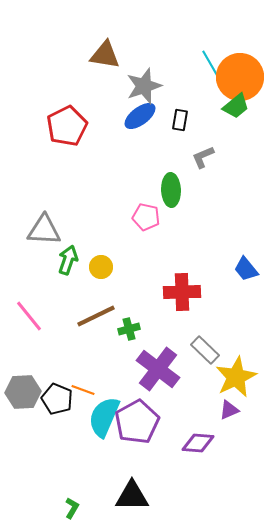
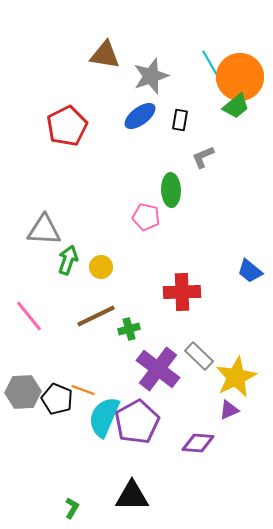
gray star: moved 7 px right, 10 px up
blue trapezoid: moved 4 px right, 2 px down; rotated 12 degrees counterclockwise
gray rectangle: moved 6 px left, 6 px down
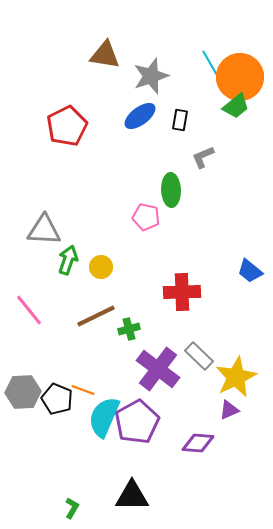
pink line: moved 6 px up
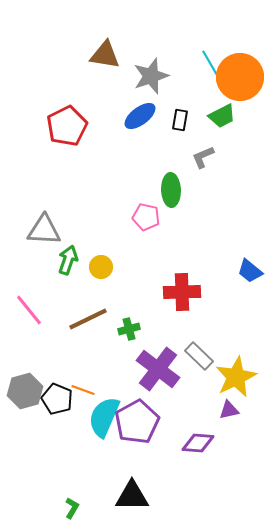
green trapezoid: moved 14 px left, 10 px down; rotated 12 degrees clockwise
brown line: moved 8 px left, 3 px down
gray hexagon: moved 2 px right, 1 px up; rotated 12 degrees counterclockwise
purple triangle: rotated 10 degrees clockwise
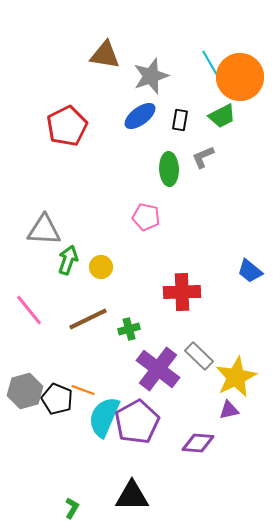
green ellipse: moved 2 px left, 21 px up
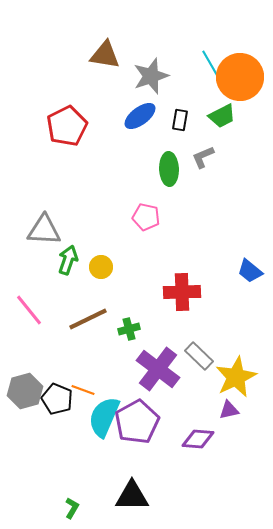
purple diamond: moved 4 px up
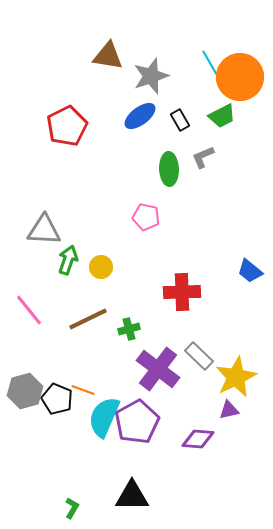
brown triangle: moved 3 px right, 1 px down
black rectangle: rotated 40 degrees counterclockwise
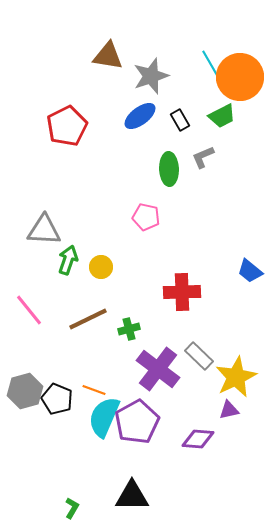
orange line: moved 11 px right
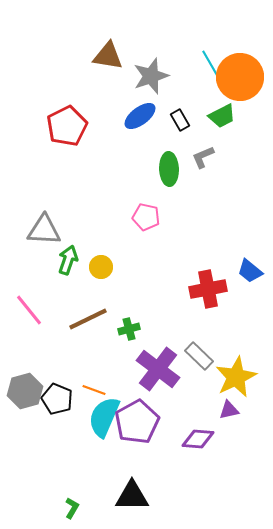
red cross: moved 26 px right, 3 px up; rotated 9 degrees counterclockwise
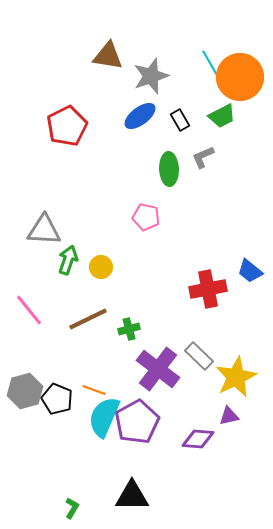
purple triangle: moved 6 px down
